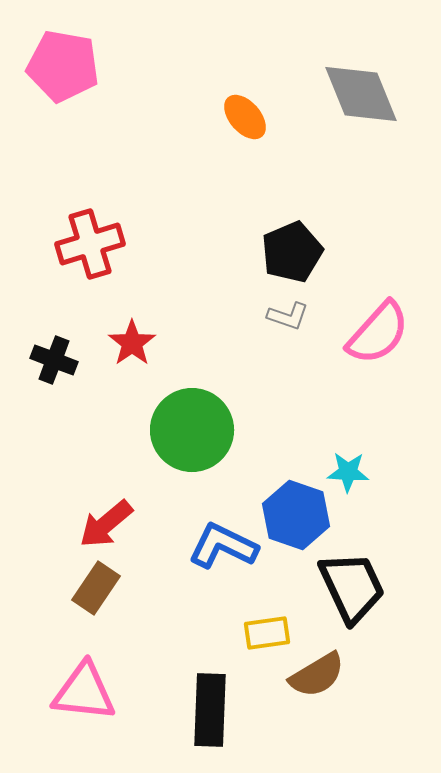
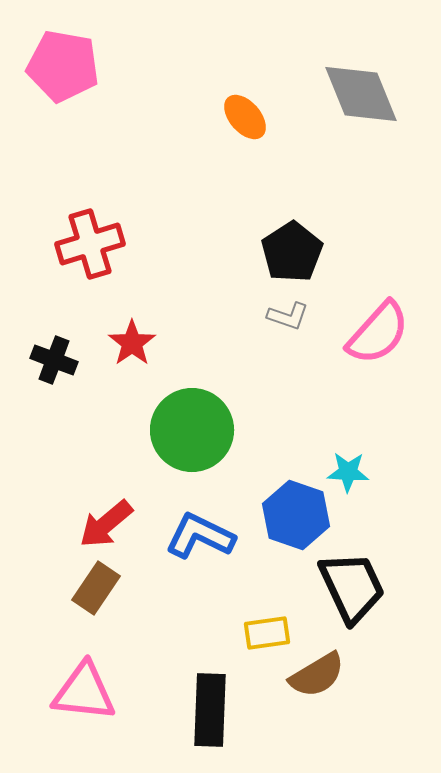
black pentagon: rotated 10 degrees counterclockwise
blue L-shape: moved 23 px left, 10 px up
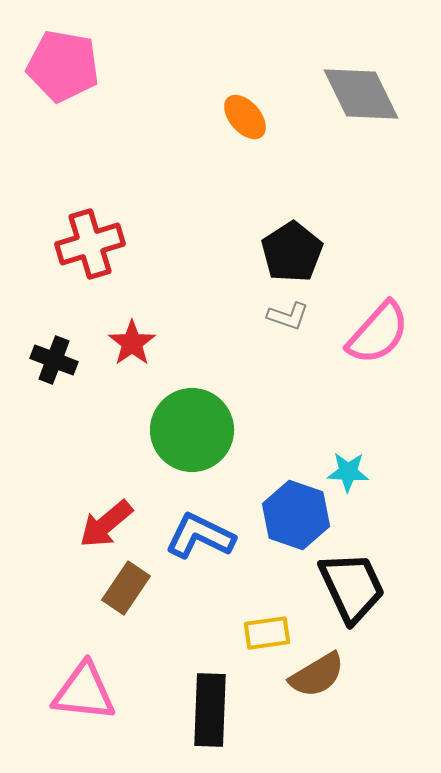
gray diamond: rotated 4 degrees counterclockwise
brown rectangle: moved 30 px right
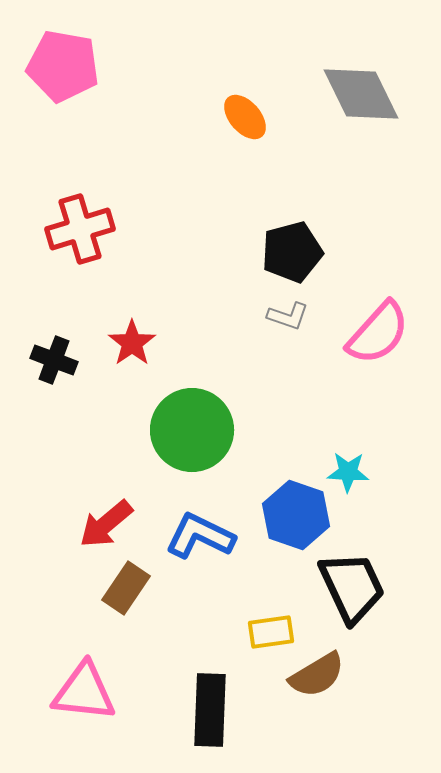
red cross: moved 10 px left, 15 px up
black pentagon: rotated 18 degrees clockwise
yellow rectangle: moved 4 px right, 1 px up
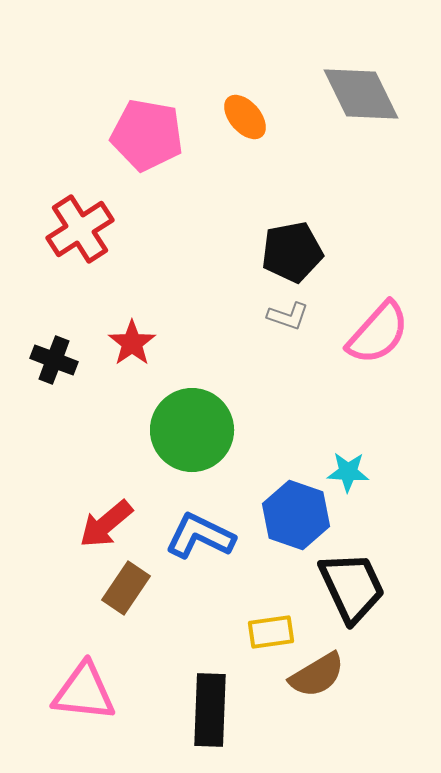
pink pentagon: moved 84 px right, 69 px down
red cross: rotated 16 degrees counterclockwise
black pentagon: rotated 4 degrees clockwise
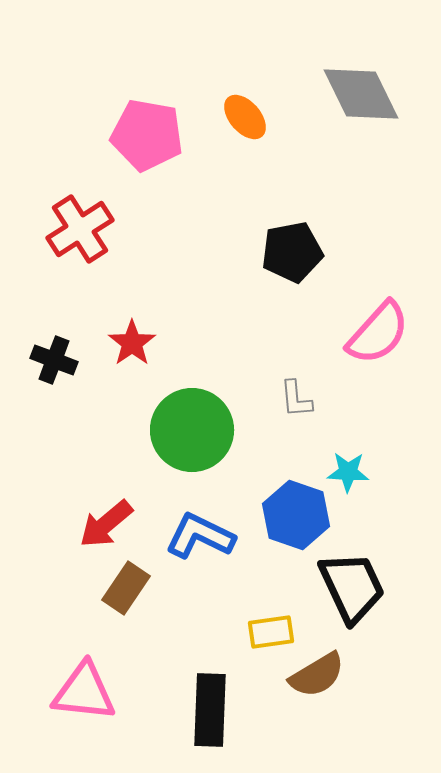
gray L-shape: moved 8 px right, 83 px down; rotated 66 degrees clockwise
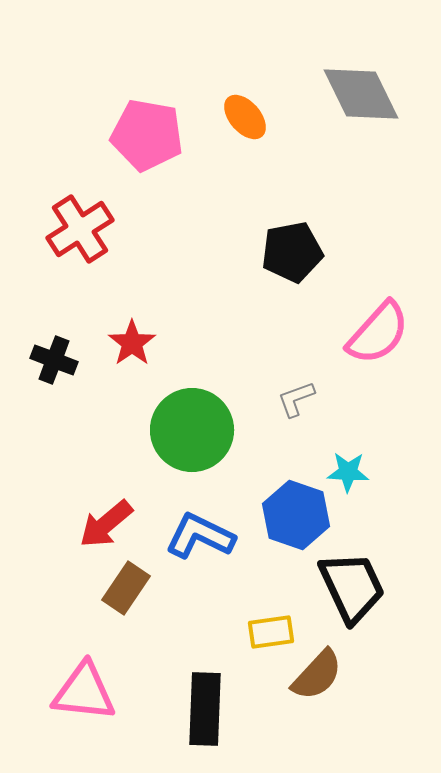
gray L-shape: rotated 75 degrees clockwise
brown semicircle: rotated 16 degrees counterclockwise
black rectangle: moved 5 px left, 1 px up
